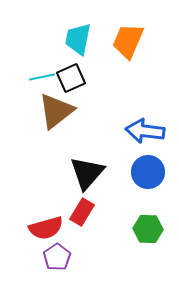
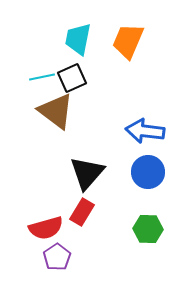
black square: moved 1 px right
brown triangle: rotated 45 degrees counterclockwise
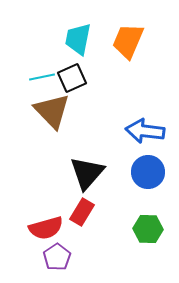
brown triangle: moved 4 px left; rotated 9 degrees clockwise
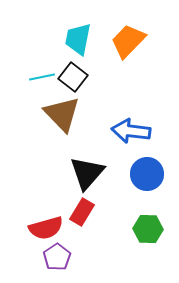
orange trapezoid: rotated 21 degrees clockwise
black square: moved 1 px right, 1 px up; rotated 28 degrees counterclockwise
brown triangle: moved 10 px right, 3 px down
blue arrow: moved 14 px left
blue circle: moved 1 px left, 2 px down
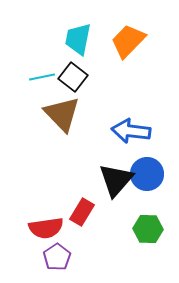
black triangle: moved 29 px right, 7 px down
red semicircle: rotated 8 degrees clockwise
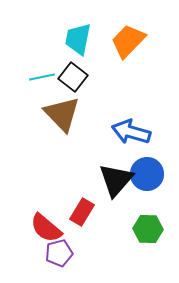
blue arrow: moved 1 px down; rotated 9 degrees clockwise
red semicircle: rotated 48 degrees clockwise
purple pentagon: moved 2 px right, 4 px up; rotated 20 degrees clockwise
